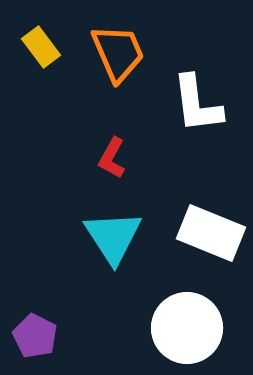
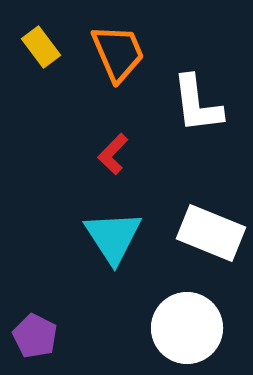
red L-shape: moved 1 px right, 4 px up; rotated 15 degrees clockwise
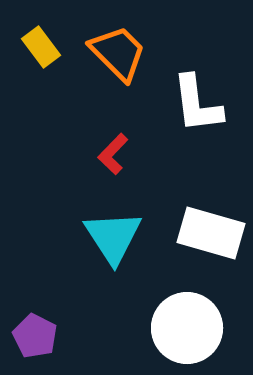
orange trapezoid: rotated 22 degrees counterclockwise
white rectangle: rotated 6 degrees counterclockwise
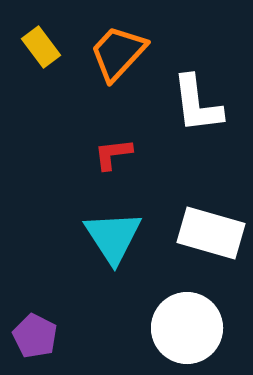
orange trapezoid: rotated 92 degrees counterclockwise
red L-shape: rotated 39 degrees clockwise
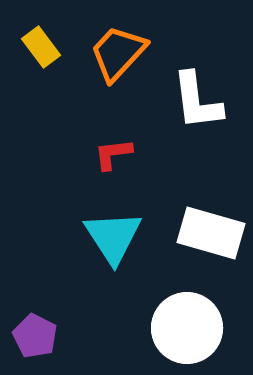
white L-shape: moved 3 px up
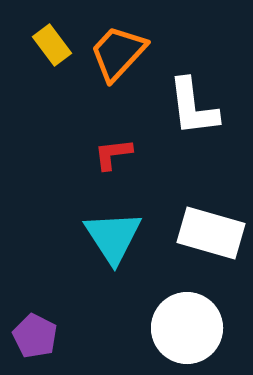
yellow rectangle: moved 11 px right, 2 px up
white L-shape: moved 4 px left, 6 px down
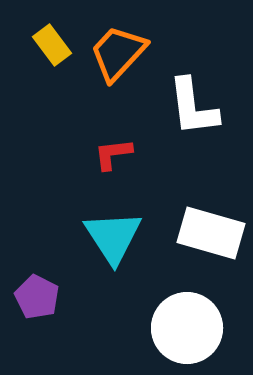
purple pentagon: moved 2 px right, 39 px up
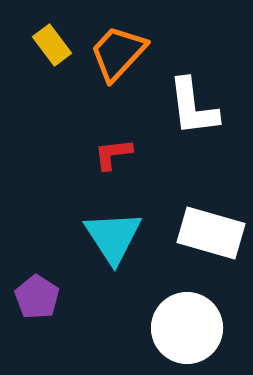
purple pentagon: rotated 6 degrees clockwise
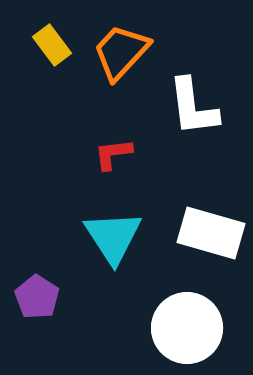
orange trapezoid: moved 3 px right, 1 px up
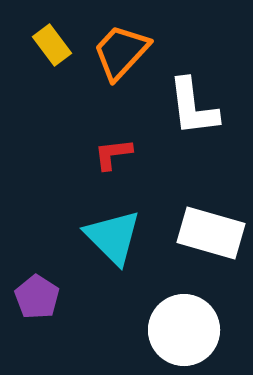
cyan triangle: rotated 12 degrees counterclockwise
white circle: moved 3 px left, 2 px down
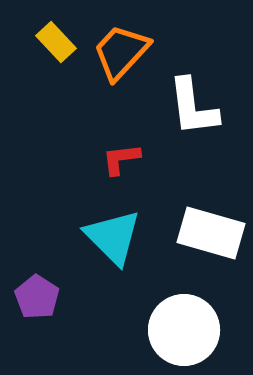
yellow rectangle: moved 4 px right, 3 px up; rotated 6 degrees counterclockwise
red L-shape: moved 8 px right, 5 px down
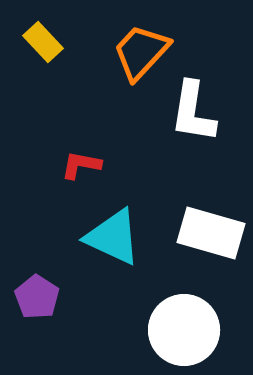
yellow rectangle: moved 13 px left
orange trapezoid: moved 20 px right
white L-shape: moved 5 px down; rotated 16 degrees clockwise
red L-shape: moved 40 px left, 6 px down; rotated 18 degrees clockwise
cyan triangle: rotated 20 degrees counterclockwise
